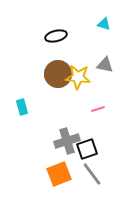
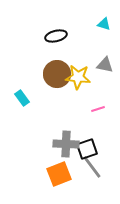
brown circle: moved 1 px left
cyan rectangle: moved 9 px up; rotated 21 degrees counterclockwise
gray cross: moved 1 px left, 3 px down; rotated 20 degrees clockwise
gray line: moved 7 px up
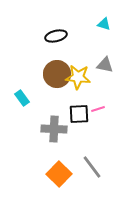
gray cross: moved 12 px left, 15 px up
black square: moved 8 px left, 35 px up; rotated 15 degrees clockwise
orange square: rotated 25 degrees counterclockwise
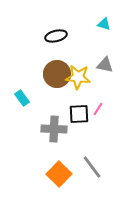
pink line: rotated 40 degrees counterclockwise
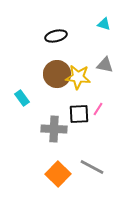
gray line: rotated 25 degrees counterclockwise
orange square: moved 1 px left
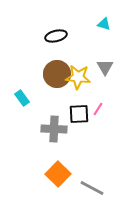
gray triangle: moved 2 px down; rotated 48 degrees clockwise
gray line: moved 21 px down
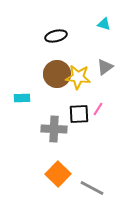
gray triangle: rotated 24 degrees clockwise
cyan rectangle: rotated 56 degrees counterclockwise
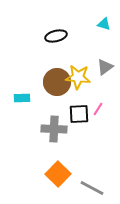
brown circle: moved 8 px down
